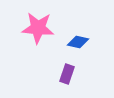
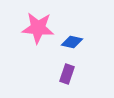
blue diamond: moved 6 px left
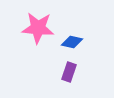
purple rectangle: moved 2 px right, 2 px up
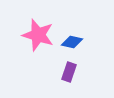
pink star: moved 7 px down; rotated 12 degrees clockwise
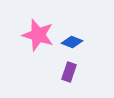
blue diamond: rotated 10 degrees clockwise
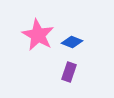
pink star: rotated 12 degrees clockwise
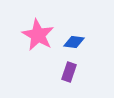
blue diamond: moved 2 px right; rotated 15 degrees counterclockwise
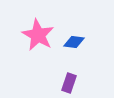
purple rectangle: moved 11 px down
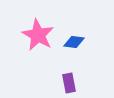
purple rectangle: rotated 30 degrees counterclockwise
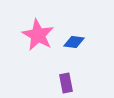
purple rectangle: moved 3 px left
